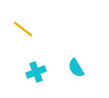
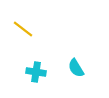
cyan cross: rotated 30 degrees clockwise
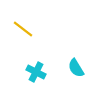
cyan cross: rotated 18 degrees clockwise
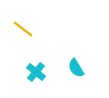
cyan cross: rotated 12 degrees clockwise
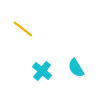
cyan cross: moved 6 px right, 1 px up
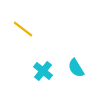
cyan cross: moved 1 px right
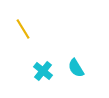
yellow line: rotated 20 degrees clockwise
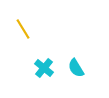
cyan cross: moved 1 px right, 3 px up
